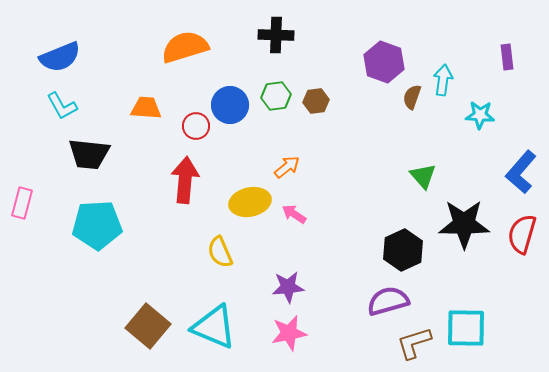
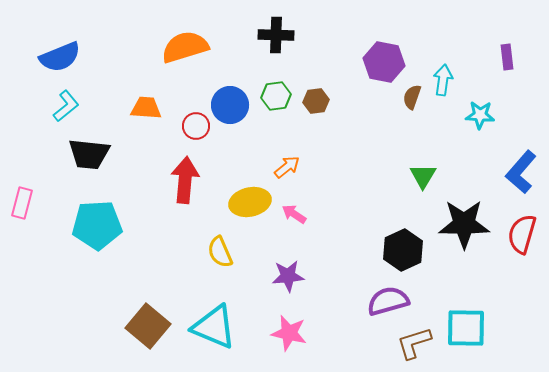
purple hexagon: rotated 9 degrees counterclockwise
cyan L-shape: moved 4 px right; rotated 100 degrees counterclockwise
green triangle: rotated 12 degrees clockwise
purple star: moved 11 px up
pink star: rotated 24 degrees clockwise
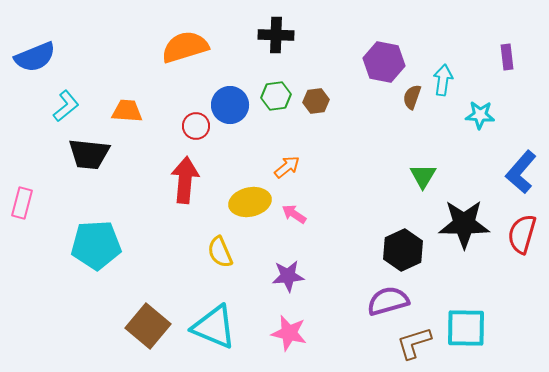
blue semicircle: moved 25 px left
orange trapezoid: moved 19 px left, 3 px down
cyan pentagon: moved 1 px left, 20 px down
